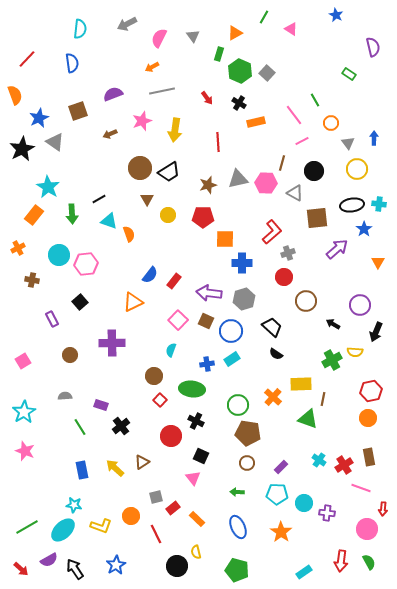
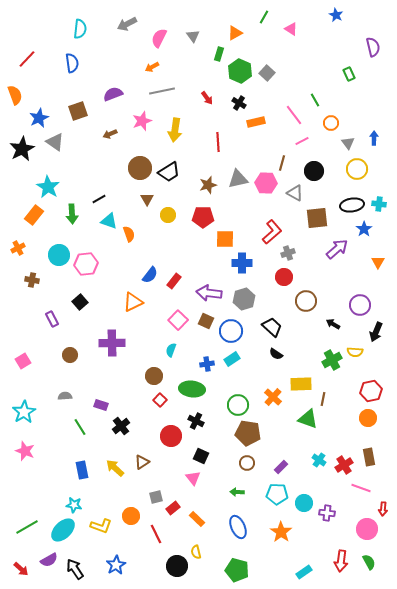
green rectangle at (349, 74): rotated 32 degrees clockwise
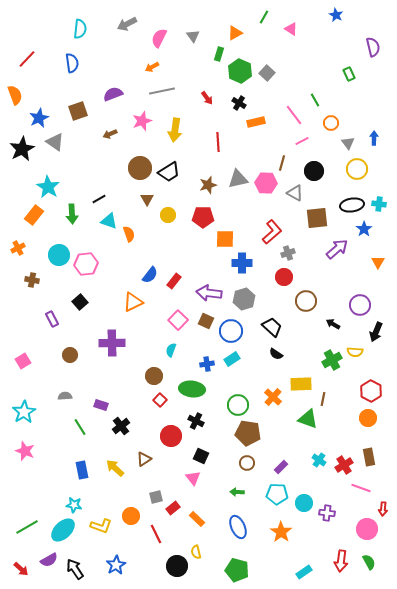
red hexagon at (371, 391): rotated 20 degrees counterclockwise
brown triangle at (142, 462): moved 2 px right, 3 px up
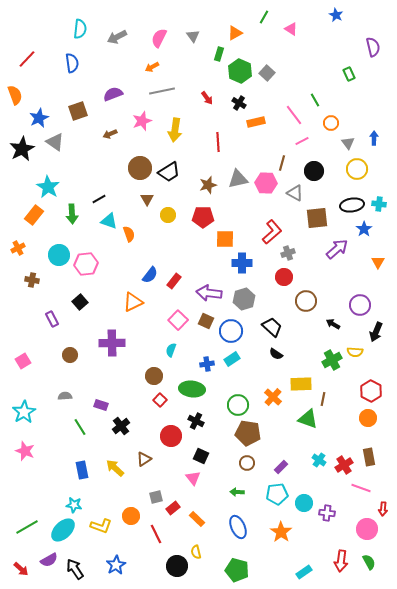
gray arrow at (127, 24): moved 10 px left, 13 px down
cyan pentagon at (277, 494): rotated 10 degrees counterclockwise
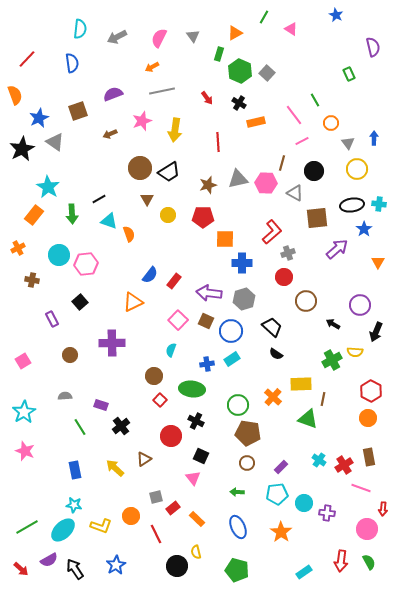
blue rectangle at (82, 470): moved 7 px left
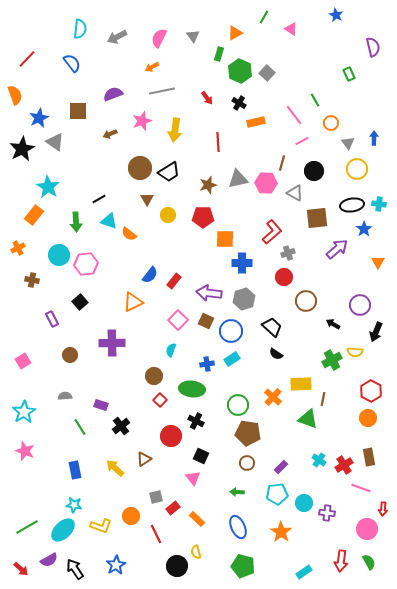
blue semicircle at (72, 63): rotated 30 degrees counterclockwise
brown square at (78, 111): rotated 18 degrees clockwise
green arrow at (72, 214): moved 4 px right, 8 px down
orange semicircle at (129, 234): rotated 147 degrees clockwise
green pentagon at (237, 570): moved 6 px right, 4 px up
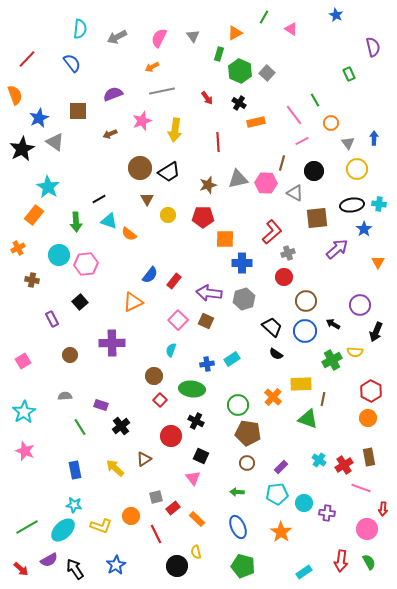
blue circle at (231, 331): moved 74 px right
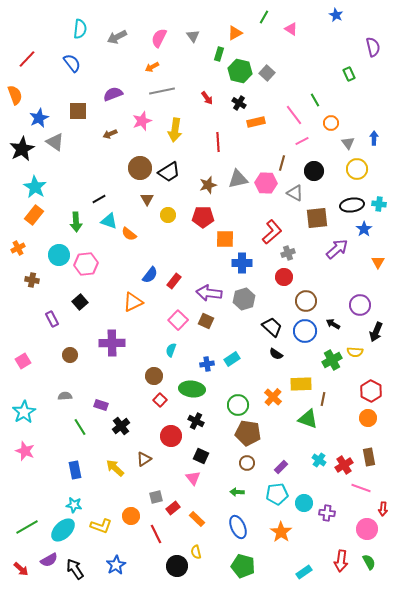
green hexagon at (240, 71): rotated 10 degrees counterclockwise
cyan star at (48, 187): moved 13 px left
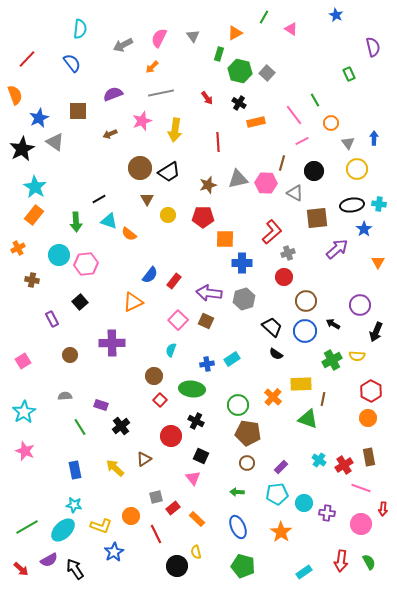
gray arrow at (117, 37): moved 6 px right, 8 px down
orange arrow at (152, 67): rotated 16 degrees counterclockwise
gray line at (162, 91): moved 1 px left, 2 px down
yellow semicircle at (355, 352): moved 2 px right, 4 px down
pink circle at (367, 529): moved 6 px left, 5 px up
blue star at (116, 565): moved 2 px left, 13 px up
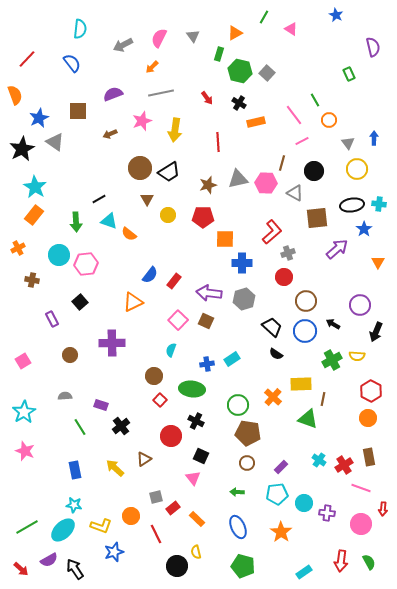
orange circle at (331, 123): moved 2 px left, 3 px up
blue star at (114, 552): rotated 12 degrees clockwise
